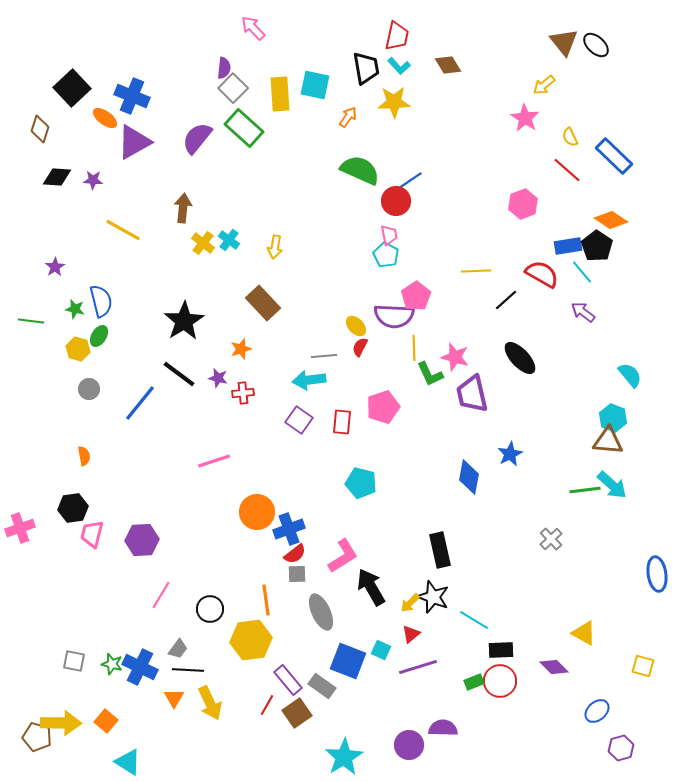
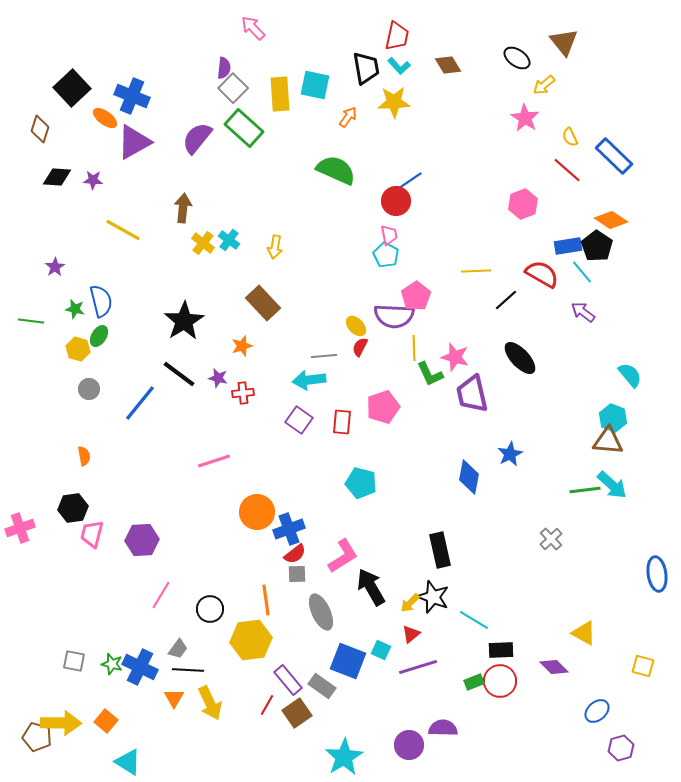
black ellipse at (596, 45): moved 79 px left, 13 px down; rotated 8 degrees counterclockwise
green semicircle at (360, 170): moved 24 px left
orange star at (241, 349): moved 1 px right, 3 px up
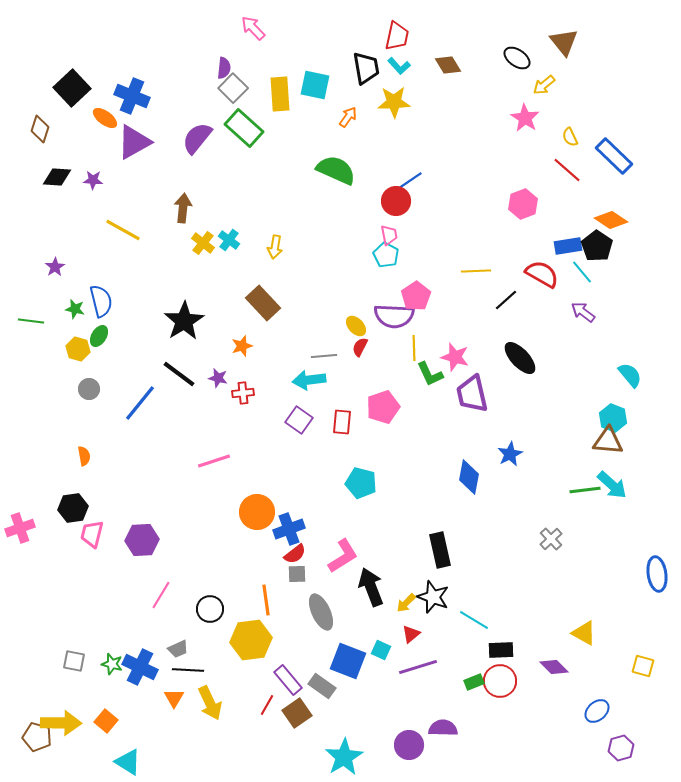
black arrow at (371, 587): rotated 9 degrees clockwise
yellow arrow at (410, 603): moved 4 px left
gray trapezoid at (178, 649): rotated 30 degrees clockwise
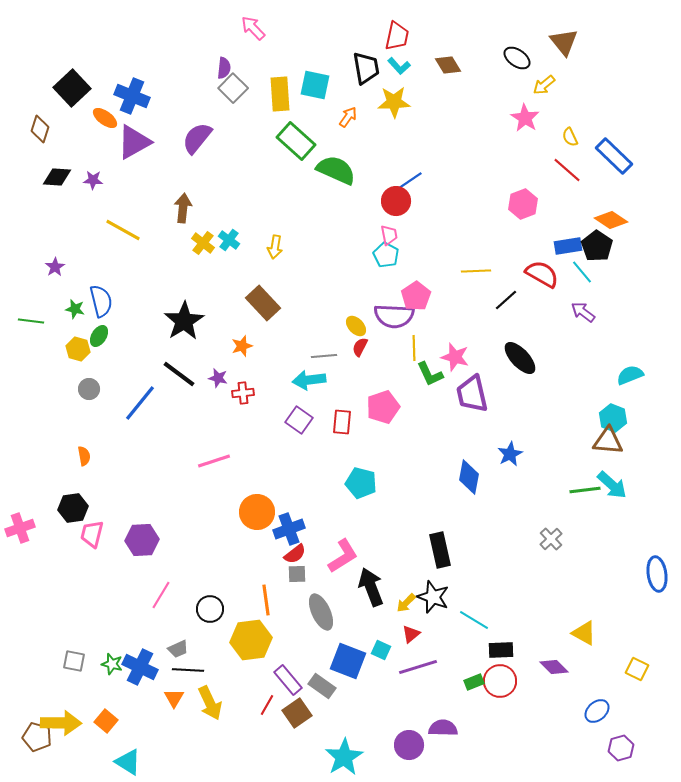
green rectangle at (244, 128): moved 52 px right, 13 px down
cyan semicircle at (630, 375): rotated 72 degrees counterclockwise
yellow square at (643, 666): moved 6 px left, 3 px down; rotated 10 degrees clockwise
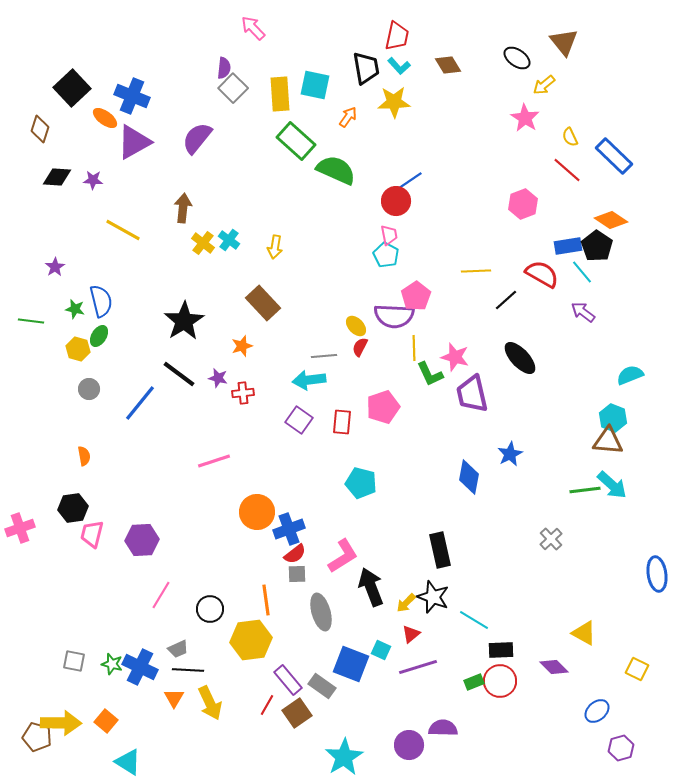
gray ellipse at (321, 612): rotated 9 degrees clockwise
blue square at (348, 661): moved 3 px right, 3 px down
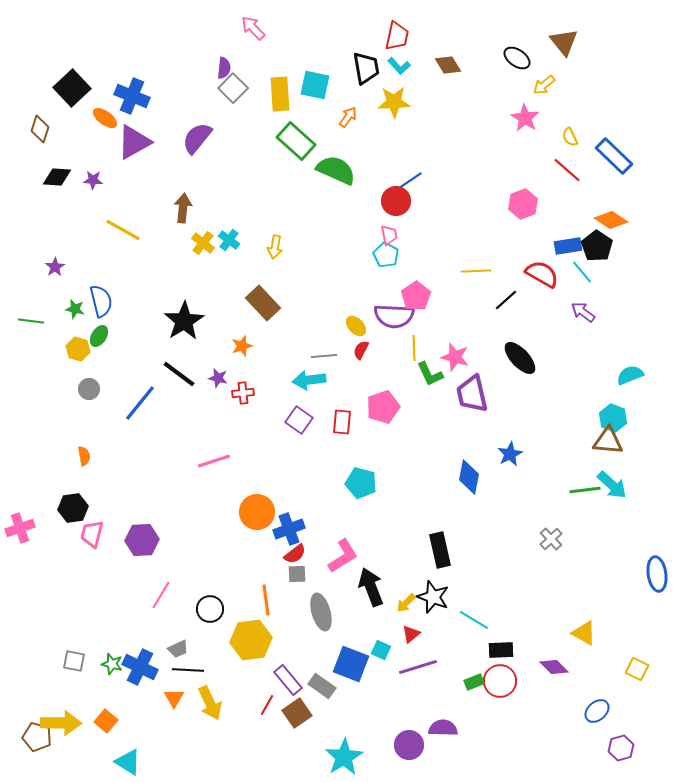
red semicircle at (360, 347): moved 1 px right, 3 px down
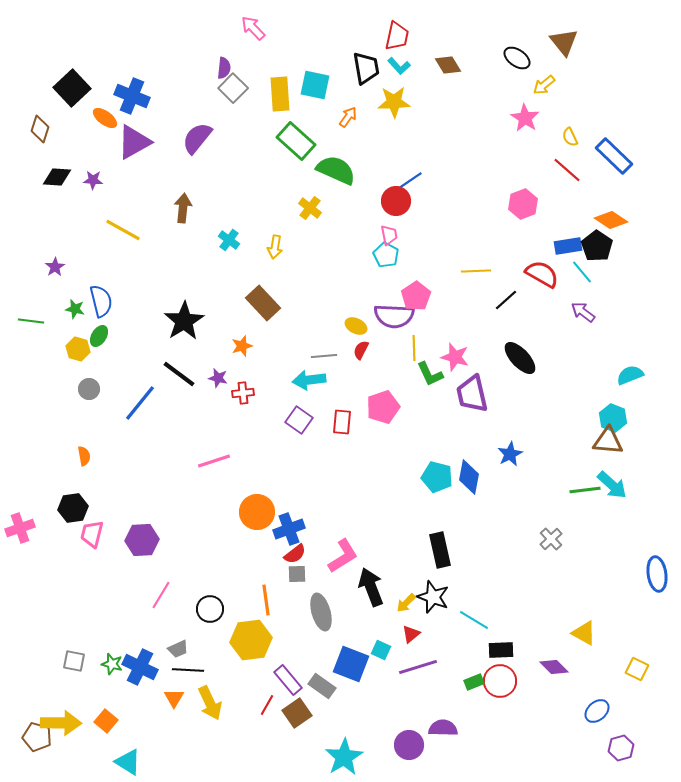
yellow cross at (203, 243): moved 107 px right, 35 px up
yellow ellipse at (356, 326): rotated 20 degrees counterclockwise
cyan pentagon at (361, 483): moved 76 px right, 6 px up
